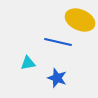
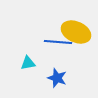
yellow ellipse: moved 4 px left, 12 px down
blue line: rotated 8 degrees counterclockwise
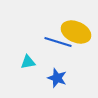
blue line: rotated 12 degrees clockwise
cyan triangle: moved 1 px up
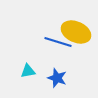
cyan triangle: moved 9 px down
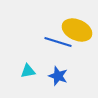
yellow ellipse: moved 1 px right, 2 px up
blue star: moved 1 px right, 2 px up
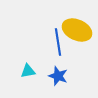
blue line: rotated 64 degrees clockwise
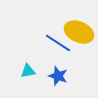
yellow ellipse: moved 2 px right, 2 px down
blue line: moved 1 px down; rotated 48 degrees counterclockwise
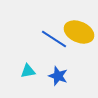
blue line: moved 4 px left, 4 px up
